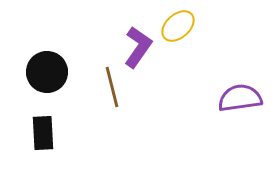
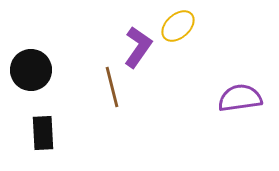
black circle: moved 16 px left, 2 px up
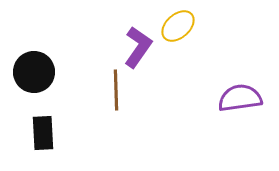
black circle: moved 3 px right, 2 px down
brown line: moved 4 px right, 3 px down; rotated 12 degrees clockwise
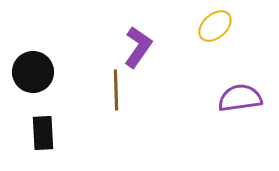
yellow ellipse: moved 37 px right
black circle: moved 1 px left
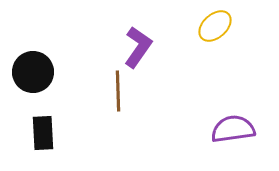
brown line: moved 2 px right, 1 px down
purple semicircle: moved 7 px left, 31 px down
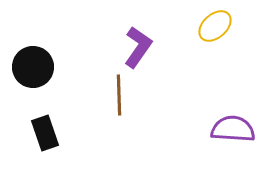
black circle: moved 5 px up
brown line: moved 1 px right, 4 px down
purple semicircle: rotated 12 degrees clockwise
black rectangle: moved 2 px right; rotated 16 degrees counterclockwise
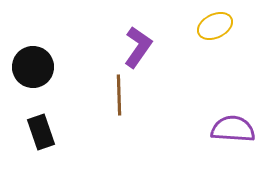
yellow ellipse: rotated 16 degrees clockwise
black rectangle: moved 4 px left, 1 px up
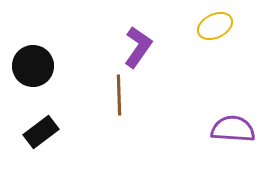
black circle: moved 1 px up
black rectangle: rotated 72 degrees clockwise
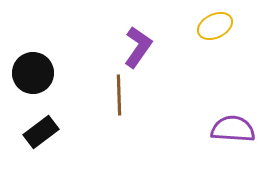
black circle: moved 7 px down
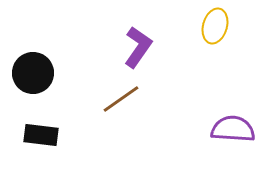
yellow ellipse: rotated 48 degrees counterclockwise
brown line: moved 2 px right, 4 px down; rotated 57 degrees clockwise
black rectangle: moved 3 px down; rotated 44 degrees clockwise
